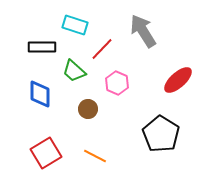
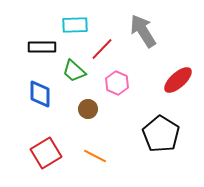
cyan rectangle: rotated 20 degrees counterclockwise
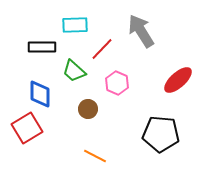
gray arrow: moved 2 px left
black pentagon: rotated 27 degrees counterclockwise
red square: moved 19 px left, 25 px up
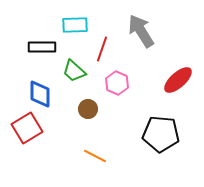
red line: rotated 25 degrees counterclockwise
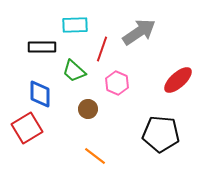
gray arrow: moved 2 px left, 1 px down; rotated 88 degrees clockwise
orange line: rotated 10 degrees clockwise
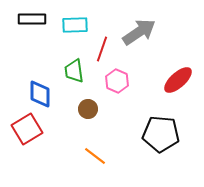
black rectangle: moved 10 px left, 28 px up
green trapezoid: rotated 40 degrees clockwise
pink hexagon: moved 2 px up
red square: moved 1 px down
